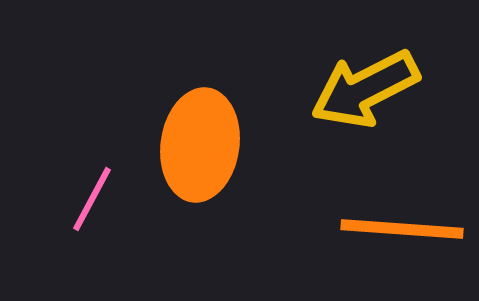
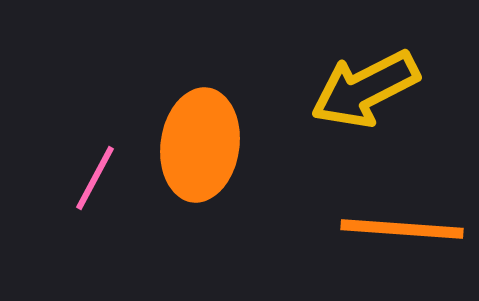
pink line: moved 3 px right, 21 px up
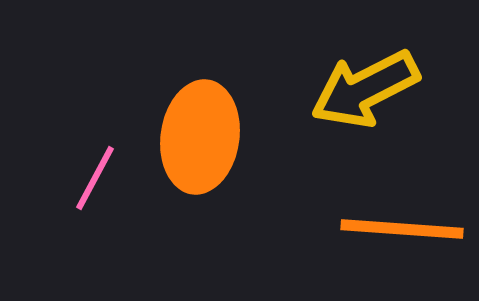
orange ellipse: moved 8 px up
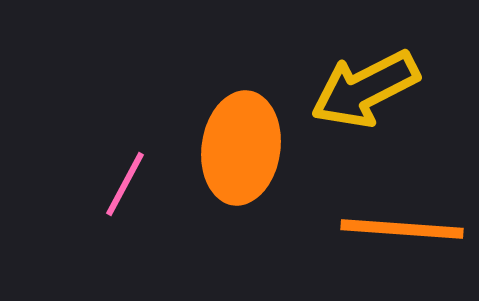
orange ellipse: moved 41 px right, 11 px down
pink line: moved 30 px right, 6 px down
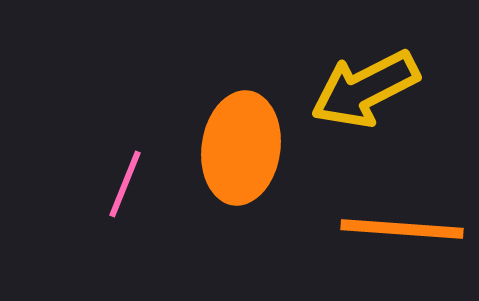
pink line: rotated 6 degrees counterclockwise
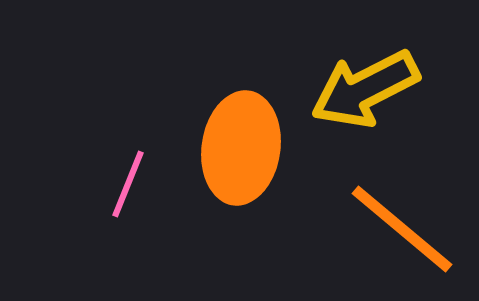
pink line: moved 3 px right
orange line: rotated 36 degrees clockwise
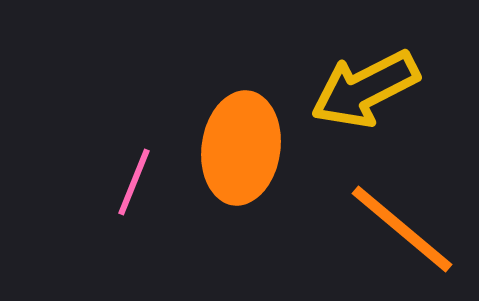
pink line: moved 6 px right, 2 px up
